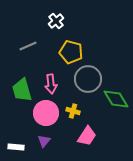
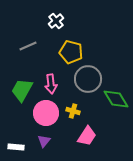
green trapezoid: rotated 45 degrees clockwise
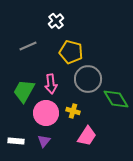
green trapezoid: moved 2 px right, 1 px down
white rectangle: moved 6 px up
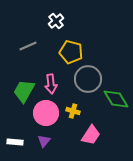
pink trapezoid: moved 4 px right, 1 px up
white rectangle: moved 1 px left, 1 px down
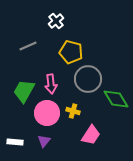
pink circle: moved 1 px right
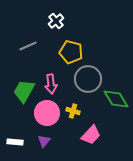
pink trapezoid: rotated 10 degrees clockwise
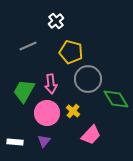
yellow cross: rotated 24 degrees clockwise
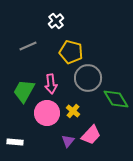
gray circle: moved 1 px up
purple triangle: moved 24 px right
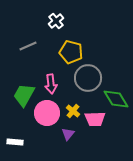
green trapezoid: moved 4 px down
pink trapezoid: moved 4 px right, 16 px up; rotated 45 degrees clockwise
purple triangle: moved 7 px up
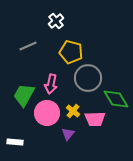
pink arrow: rotated 18 degrees clockwise
